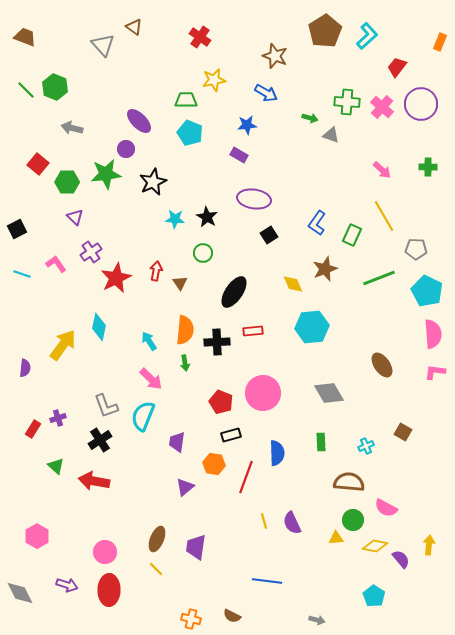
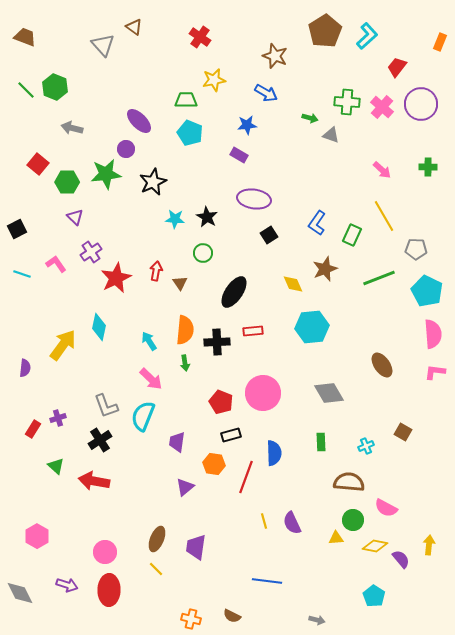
blue semicircle at (277, 453): moved 3 px left
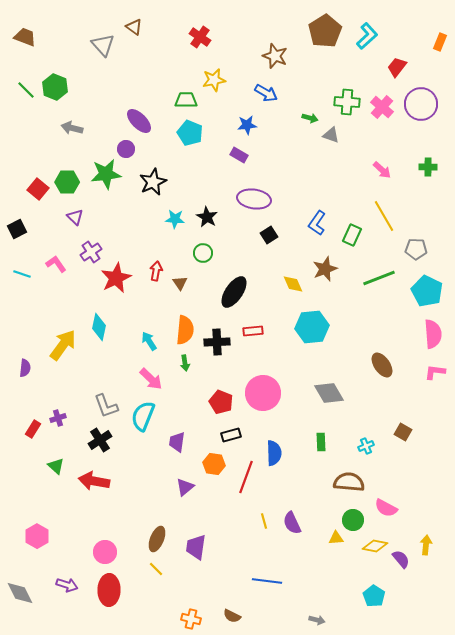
red square at (38, 164): moved 25 px down
yellow arrow at (429, 545): moved 3 px left
